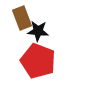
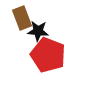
red pentagon: moved 10 px right, 6 px up
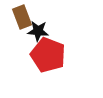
brown rectangle: moved 1 px up
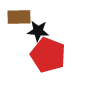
brown rectangle: moved 3 px left; rotated 70 degrees counterclockwise
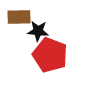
red pentagon: moved 2 px right
